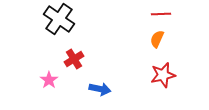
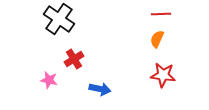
red star: rotated 20 degrees clockwise
pink star: rotated 24 degrees counterclockwise
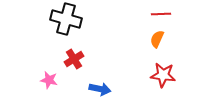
black cross: moved 7 px right; rotated 20 degrees counterclockwise
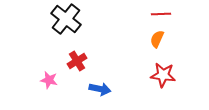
black cross: rotated 24 degrees clockwise
red cross: moved 3 px right, 2 px down
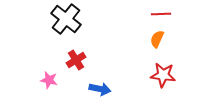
red cross: moved 1 px left, 1 px up
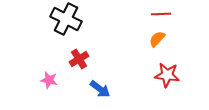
black cross: rotated 12 degrees counterclockwise
orange semicircle: rotated 18 degrees clockwise
red cross: moved 3 px right, 1 px up
red star: moved 4 px right
blue arrow: rotated 25 degrees clockwise
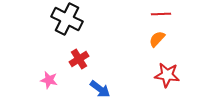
black cross: moved 1 px right
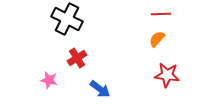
red cross: moved 2 px left, 1 px up
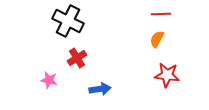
black cross: moved 1 px right, 2 px down
orange semicircle: rotated 12 degrees counterclockwise
blue arrow: rotated 45 degrees counterclockwise
